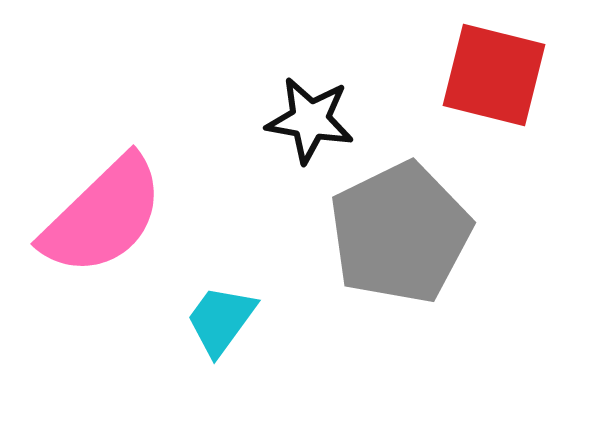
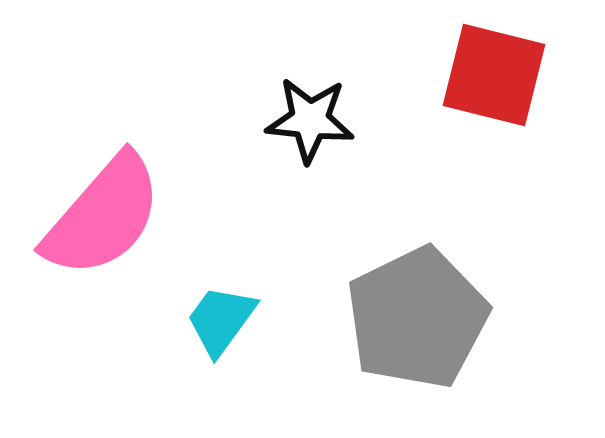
black star: rotated 4 degrees counterclockwise
pink semicircle: rotated 5 degrees counterclockwise
gray pentagon: moved 17 px right, 85 px down
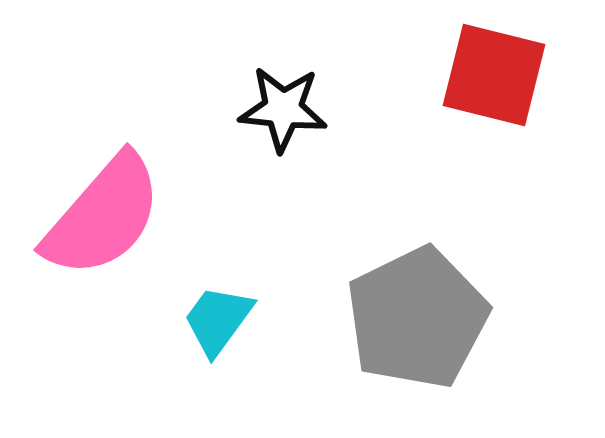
black star: moved 27 px left, 11 px up
cyan trapezoid: moved 3 px left
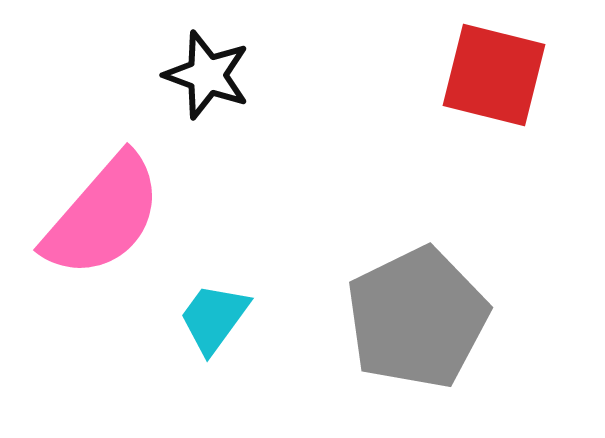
black star: moved 76 px left, 34 px up; rotated 14 degrees clockwise
cyan trapezoid: moved 4 px left, 2 px up
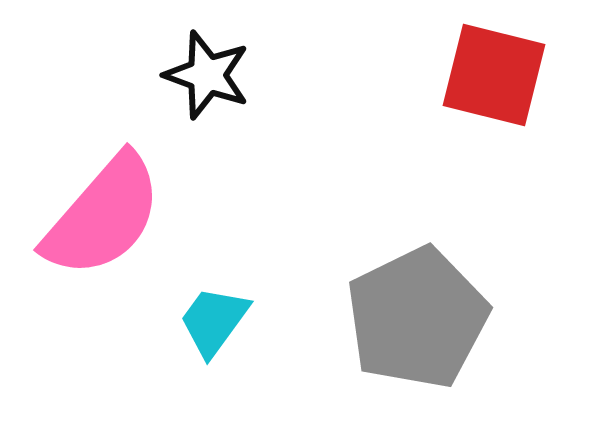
cyan trapezoid: moved 3 px down
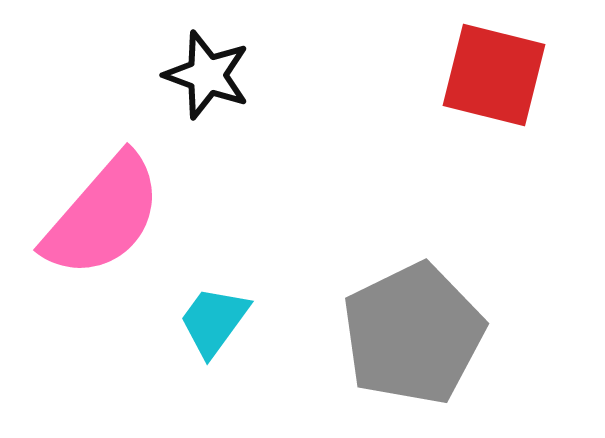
gray pentagon: moved 4 px left, 16 px down
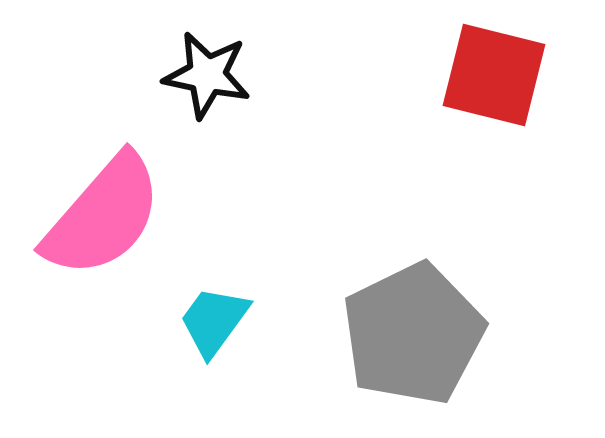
black star: rotated 8 degrees counterclockwise
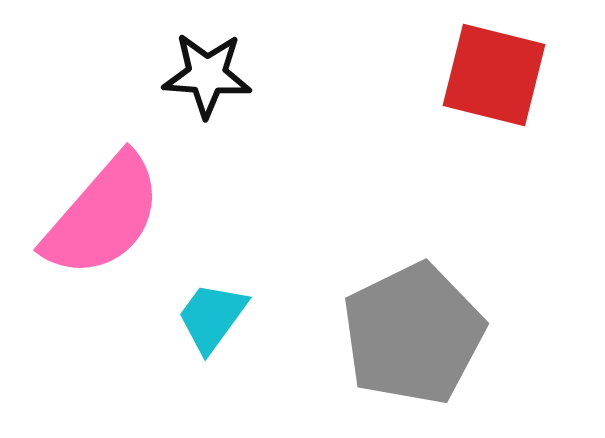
black star: rotated 8 degrees counterclockwise
cyan trapezoid: moved 2 px left, 4 px up
